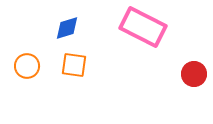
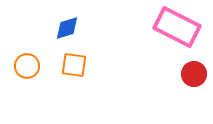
pink rectangle: moved 34 px right
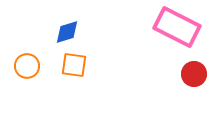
blue diamond: moved 4 px down
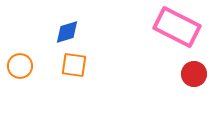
orange circle: moved 7 px left
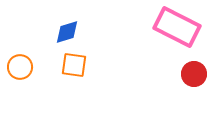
orange circle: moved 1 px down
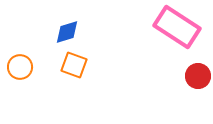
pink rectangle: rotated 6 degrees clockwise
orange square: rotated 12 degrees clockwise
red circle: moved 4 px right, 2 px down
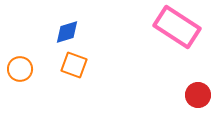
orange circle: moved 2 px down
red circle: moved 19 px down
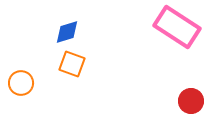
orange square: moved 2 px left, 1 px up
orange circle: moved 1 px right, 14 px down
red circle: moved 7 px left, 6 px down
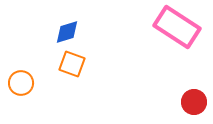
red circle: moved 3 px right, 1 px down
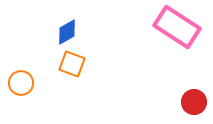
blue diamond: rotated 12 degrees counterclockwise
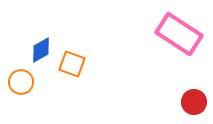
pink rectangle: moved 2 px right, 7 px down
blue diamond: moved 26 px left, 18 px down
orange circle: moved 1 px up
